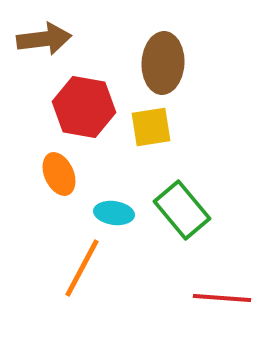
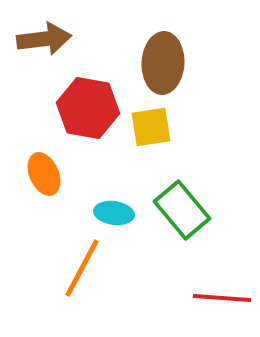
red hexagon: moved 4 px right, 1 px down
orange ellipse: moved 15 px left
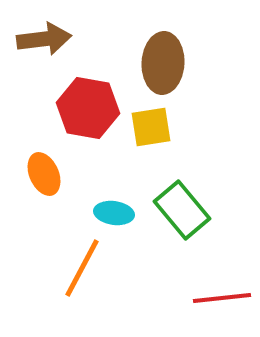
red line: rotated 10 degrees counterclockwise
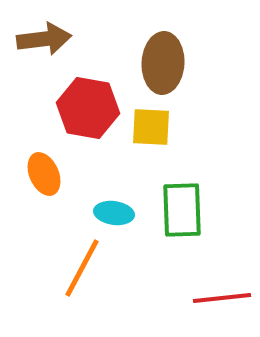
yellow square: rotated 12 degrees clockwise
green rectangle: rotated 38 degrees clockwise
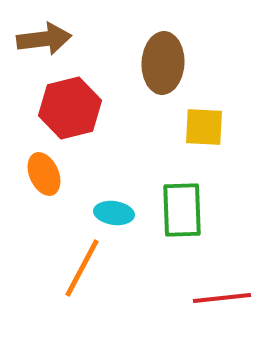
red hexagon: moved 18 px left; rotated 24 degrees counterclockwise
yellow square: moved 53 px right
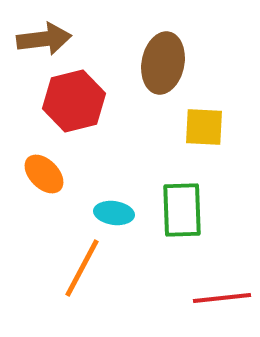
brown ellipse: rotated 8 degrees clockwise
red hexagon: moved 4 px right, 7 px up
orange ellipse: rotated 21 degrees counterclockwise
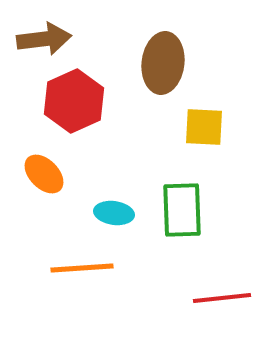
brown ellipse: rotated 4 degrees counterclockwise
red hexagon: rotated 10 degrees counterclockwise
orange line: rotated 58 degrees clockwise
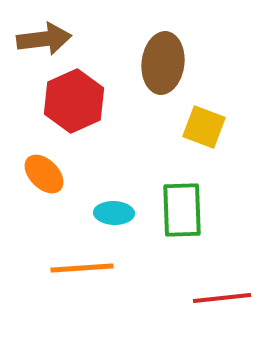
yellow square: rotated 18 degrees clockwise
cyan ellipse: rotated 6 degrees counterclockwise
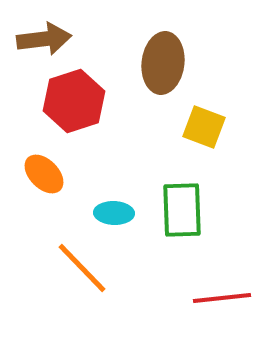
red hexagon: rotated 6 degrees clockwise
orange line: rotated 50 degrees clockwise
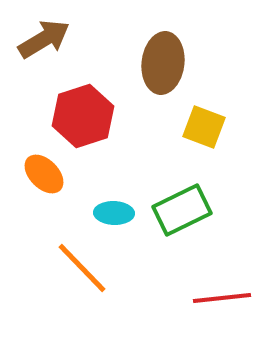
brown arrow: rotated 24 degrees counterclockwise
red hexagon: moved 9 px right, 15 px down
green rectangle: rotated 66 degrees clockwise
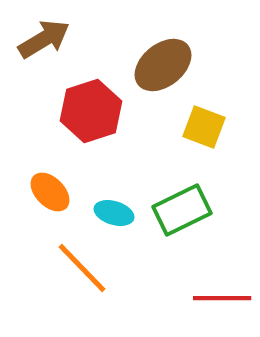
brown ellipse: moved 2 px down; rotated 44 degrees clockwise
red hexagon: moved 8 px right, 5 px up
orange ellipse: moved 6 px right, 18 px down
cyan ellipse: rotated 15 degrees clockwise
red line: rotated 6 degrees clockwise
